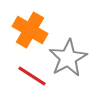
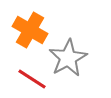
red line: moved 3 px down
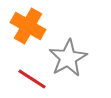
orange cross: moved 2 px left, 4 px up
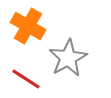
red line: moved 6 px left
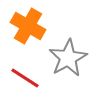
red line: moved 1 px left, 1 px up
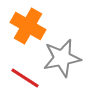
gray star: moved 6 px left; rotated 18 degrees clockwise
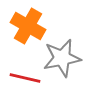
red line: rotated 20 degrees counterclockwise
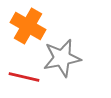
red line: moved 1 px left, 1 px up
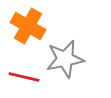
gray star: moved 3 px right, 1 px down
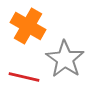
gray star: rotated 27 degrees counterclockwise
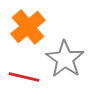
orange cross: moved 1 px down; rotated 20 degrees clockwise
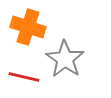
orange cross: rotated 32 degrees counterclockwise
